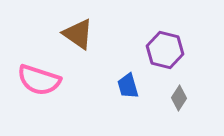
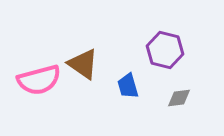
brown triangle: moved 5 px right, 30 px down
pink semicircle: rotated 33 degrees counterclockwise
gray diamond: rotated 50 degrees clockwise
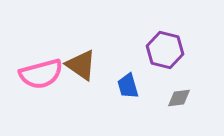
brown triangle: moved 2 px left, 1 px down
pink semicircle: moved 2 px right, 6 px up
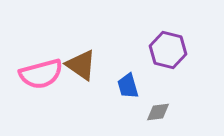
purple hexagon: moved 3 px right
gray diamond: moved 21 px left, 14 px down
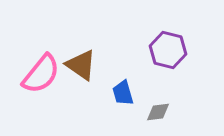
pink semicircle: rotated 36 degrees counterclockwise
blue trapezoid: moved 5 px left, 7 px down
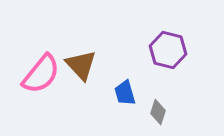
brown triangle: rotated 12 degrees clockwise
blue trapezoid: moved 2 px right
gray diamond: rotated 65 degrees counterclockwise
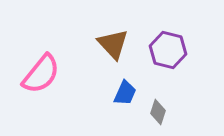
brown triangle: moved 32 px right, 21 px up
blue trapezoid: rotated 140 degrees counterclockwise
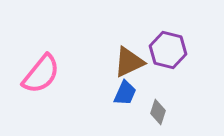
brown triangle: moved 16 px right, 18 px down; rotated 48 degrees clockwise
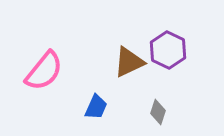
purple hexagon: rotated 12 degrees clockwise
pink semicircle: moved 3 px right, 3 px up
blue trapezoid: moved 29 px left, 14 px down
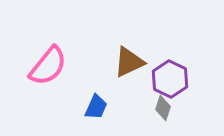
purple hexagon: moved 2 px right, 29 px down
pink semicircle: moved 4 px right, 5 px up
gray diamond: moved 5 px right, 4 px up
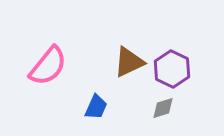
purple hexagon: moved 2 px right, 10 px up
gray diamond: rotated 55 degrees clockwise
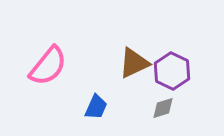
brown triangle: moved 5 px right, 1 px down
purple hexagon: moved 2 px down
